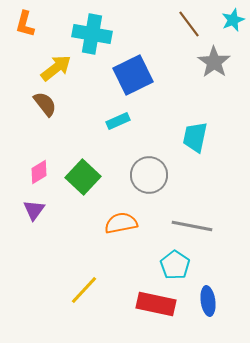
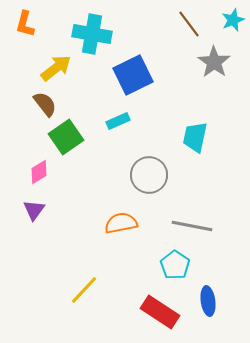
green square: moved 17 px left, 40 px up; rotated 12 degrees clockwise
red rectangle: moved 4 px right, 8 px down; rotated 21 degrees clockwise
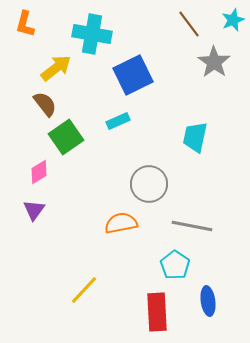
gray circle: moved 9 px down
red rectangle: moved 3 px left; rotated 54 degrees clockwise
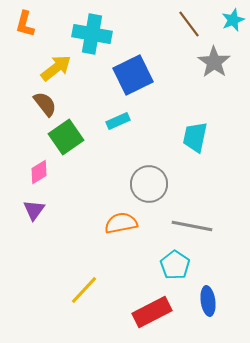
red rectangle: moved 5 px left; rotated 66 degrees clockwise
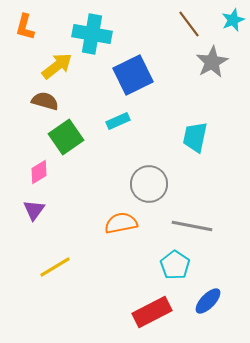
orange L-shape: moved 3 px down
gray star: moved 2 px left; rotated 8 degrees clockwise
yellow arrow: moved 1 px right, 2 px up
brown semicircle: moved 3 px up; rotated 36 degrees counterclockwise
yellow line: moved 29 px left, 23 px up; rotated 16 degrees clockwise
blue ellipse: rotated 52 degrees clockwise
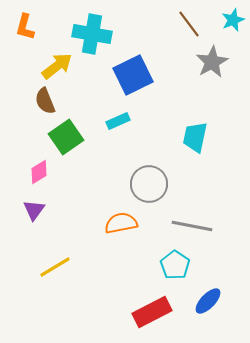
brown semicircle: rotated 128 degrees counterclockwise
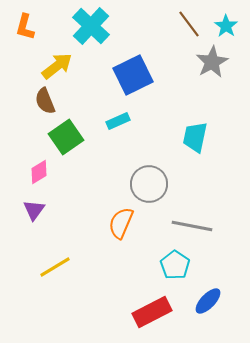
cyan star: moved 7 px left, 6 px down; rotated 15 degrees counterclockwise
cyan cross: moved 1 px left, 8 px up; rotated 33 degrees clockwise
orange semicircle: rotated 56 degrees counterclockwise
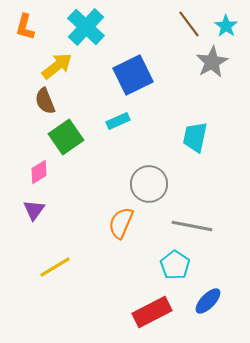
cyan cross: moved 5 px left, 1 px down
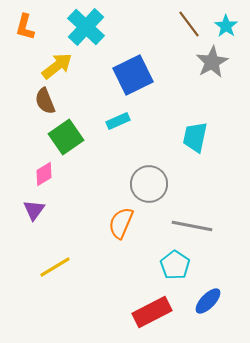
pink diamond: moved 5 px right, 2 px down
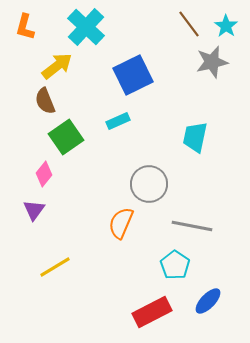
gray star: rotated 16 degrees clockwise
pink diamond: rotated 20 degrees counterclockwise
